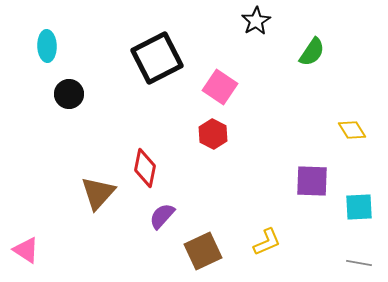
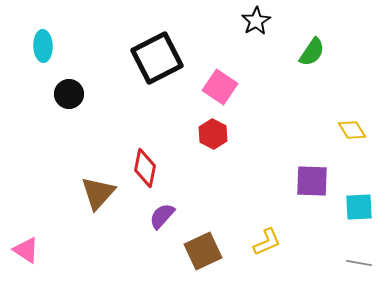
cyan ellipse: moved 4 px left
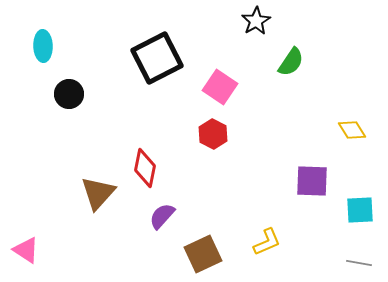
green semicircle: moved 21 px left, 10 px down
cyan square: moved 1 px right, 3 px down
brown square: moved 3 px down
